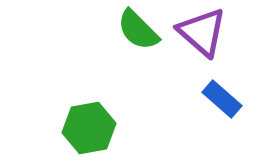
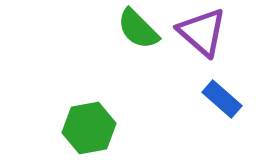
green semicircle: moved 1 px up
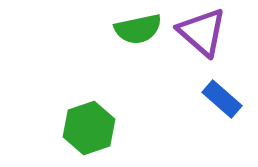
green semicircle: rotated 57 degrees counterclockwise
green hexagon: rotated 9 degrees counterclockwise
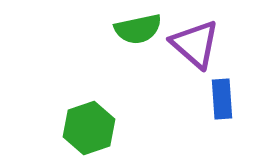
purple triangle: moved 7 px left, 12 px down
blue rectangle: rotated 45 degrees clockwise
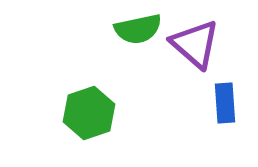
blue rectangle: moved 3 px right, 4 px down
green hexagon: moved 15 px up
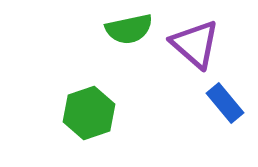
green semicircle: moved 9 px left
blue rectangle: rotated 36 degrees counterclockwise
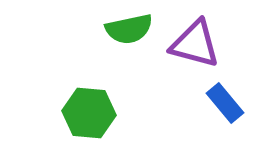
purple triangle: rotated 26 degrees counterclockwise
green hexagon: rotated 24 degrees clockwise
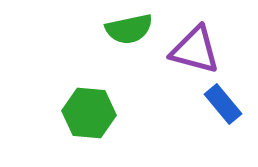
purple triangle: moved 6 px down
blue rectangle: moved 2 px left, 1 px down
